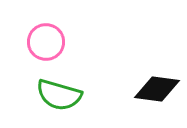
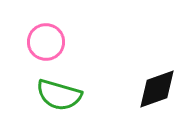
black diamond: rotated 27 degrees counterclockwise
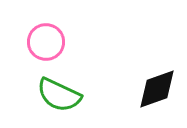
green semicircle: rotated 9 degrees clockwise
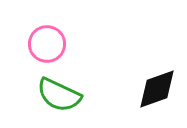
pink circle: moved 1 px right, 2 px down
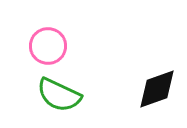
pink circle: moved 1 px right, 2 px down
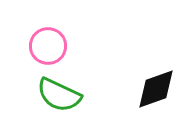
black diamond: moved 1 px left
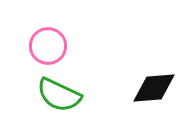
black diamond: moved 2 px left, 1 px up; rotated 15 degrees clockwise
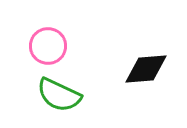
black diamond: moved 8 px left, 19 px up
